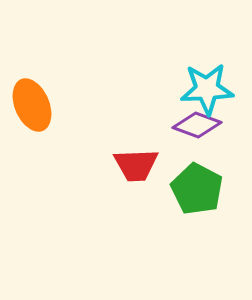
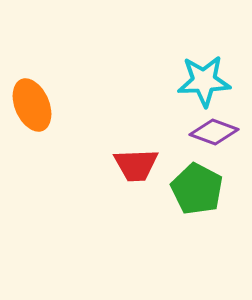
cyan star: moved 3 px left, 8 px up
purple diamond: moved 17 px right, 7 px down
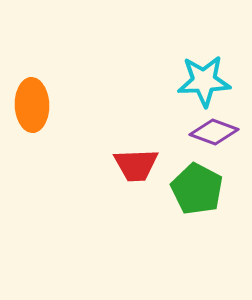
orange ellipse: rotated 21 degrees clockwise
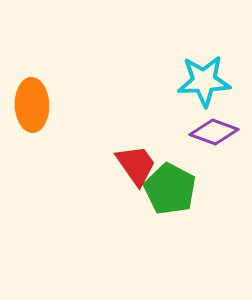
red trapezoid: rotated 123 degrees counterclockwise
green pentagon: moved 27 px left
